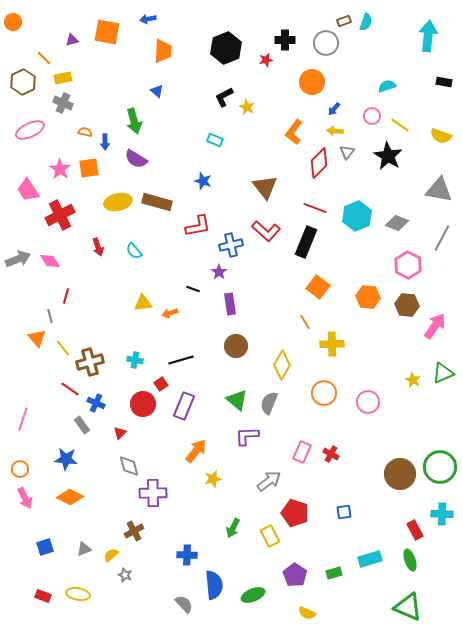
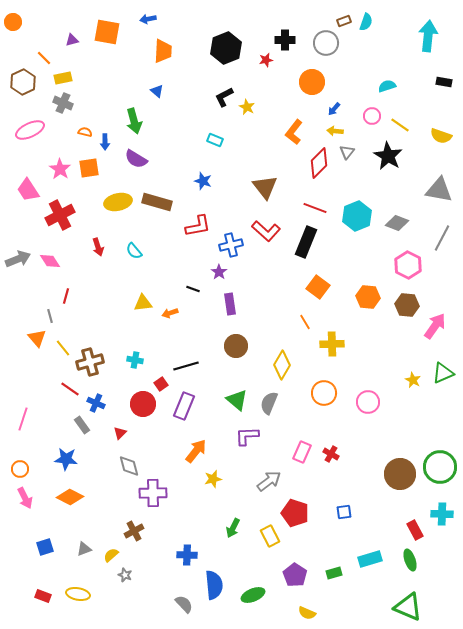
black line at (181, 360): moved 5 px right, 6 px down
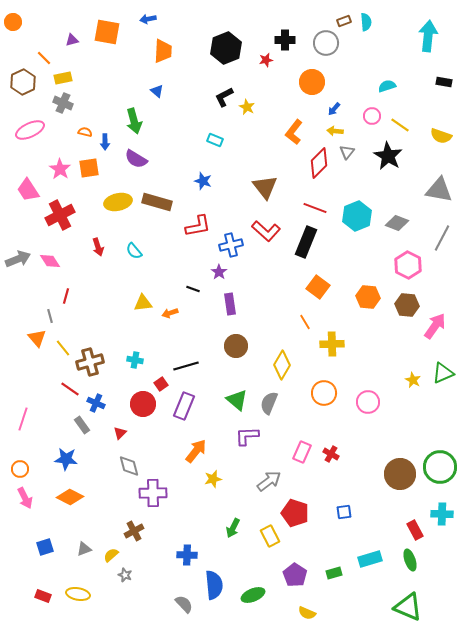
cyan semicircle at (366, 22): rotated 24 degrees counterclockwise
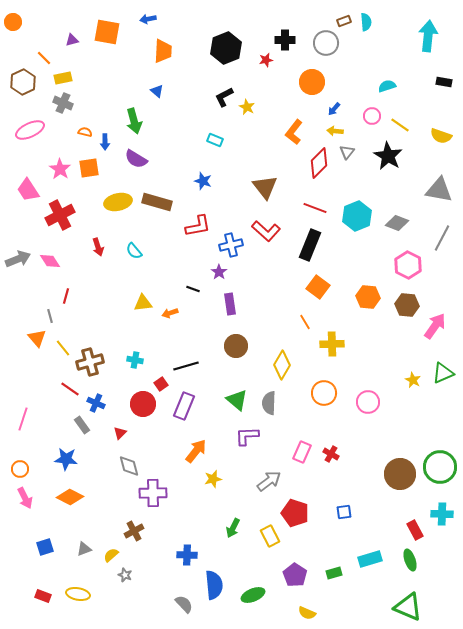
black rectangle at (306, 242): moved 4 px right, 3 px down
gray semicircle at (269, 403): rotated 20 degrees counterclockwise
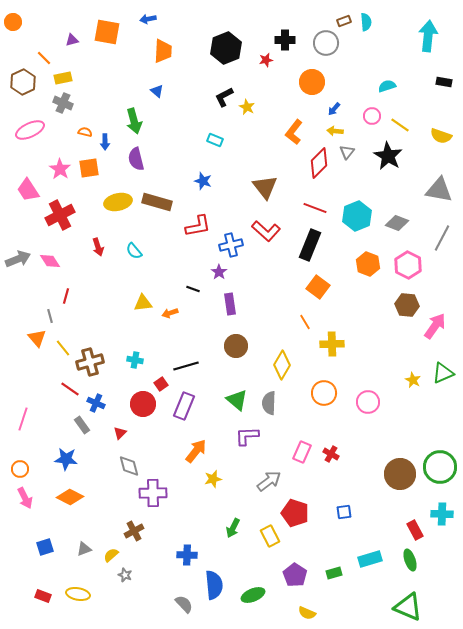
purple semicircle at (136, 159): rotated 45 degrees clockwise
orange hexagon at (368, 297): moved 33 px up; rotated 15 degrees clockwise
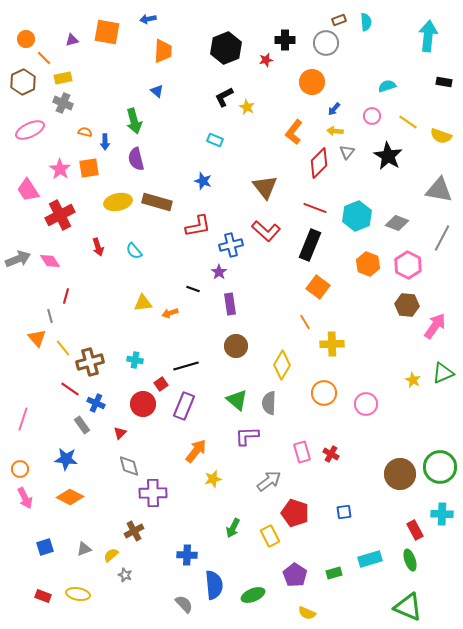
brown rectangle at (344, 21): moved 5 px left, 1 px up
orange circle at (13, 22): moved 13 px right, 17 px down
yellow line at (400, 125): moved 8 px right, 3 px up
pink circle at (368, 402): moved 2 px left, 2 px down
pink rectangle at (302, 452): rotated 40 degrees counterclockwise
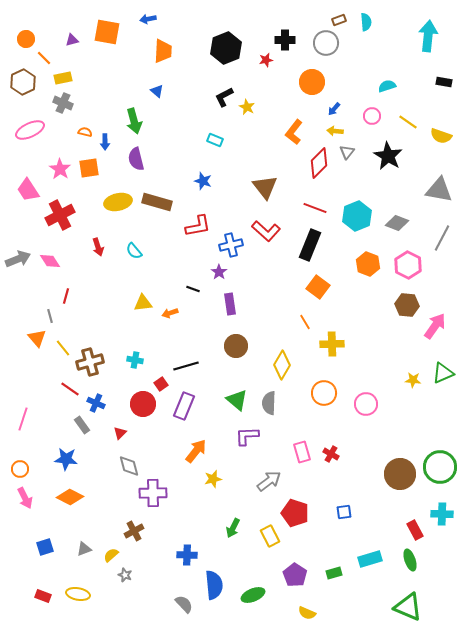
yellow star at (413, 380): rotated 21 degrees counterclockwise
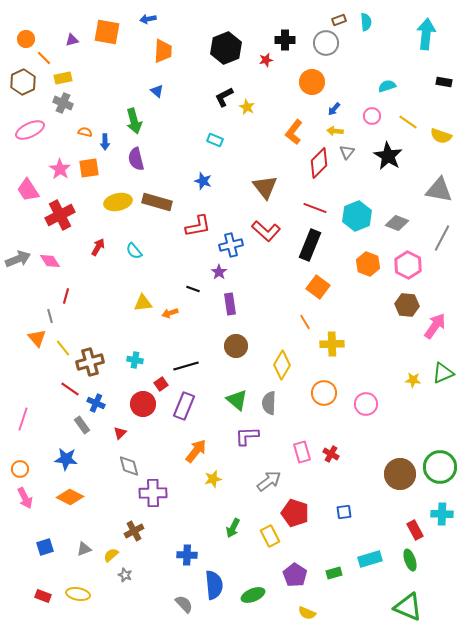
cyan arrow at (428, 36): moved 2 px left, 2 px up
red arrow at (98, 247): rotated 132 degrees counterclockwise
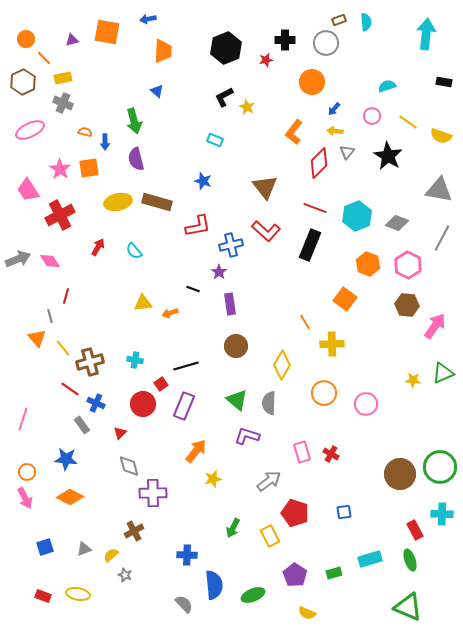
orange square at (318, 287): moved 27 px right, 12 px down
purple L-shape at (247, 436): rotated 20 degrees clockwise
orange circle at (20, 469): moved 7 px right, 3 px down
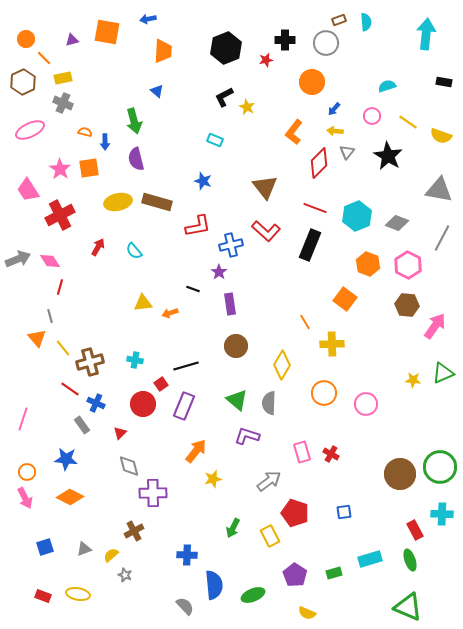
red line at (66, 296): moved 6 px left, 9 px up
gray semicircle at (184, 604): moved 1 px right, 2 px down
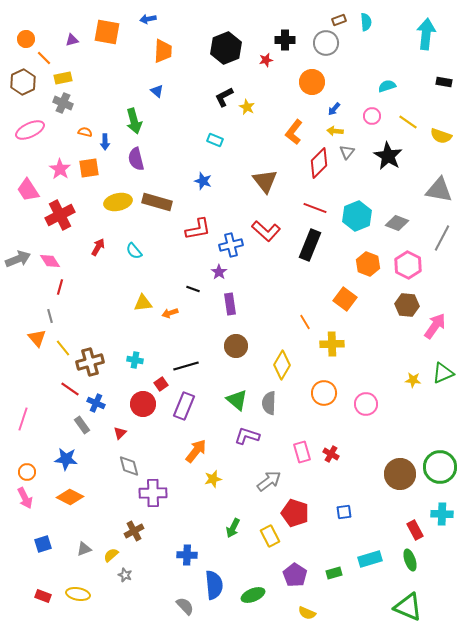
brown triangle at (265, 187): moved 6 px up
red L-shape at (198, 226): moved 3 px down
blue square at (45, 547): moved 2 px left, 3 px up
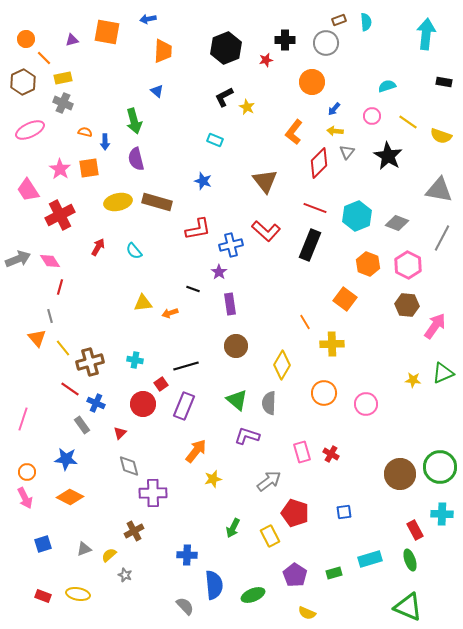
yellow semicircle at (111, 555): moved 2 px left
